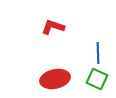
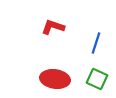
blue line: moved 2 px left, 10 px up; rotated 20 degrees clockwise
red ellipse: rotated 20 degrees clockwise
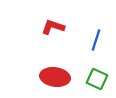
blue line: moved 3 px up
red ellipse: moved 2 px up
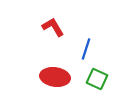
red L-shape: rotated 40 degrees clockwise
blue line: moved 10 px left, 9 px down
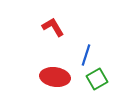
blue line: moved 6 px down
green square: rotated 35 degrees clockwise
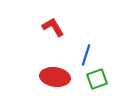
green square: rotated 10 degrees clockwise
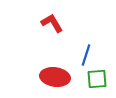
red L-shape: moved 1 px left, 4 px up
green square: rotated 15 degrees clockwise
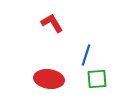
red ellipse: moved 6 px left, 2 px down
